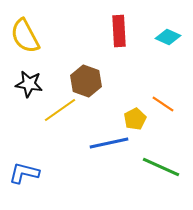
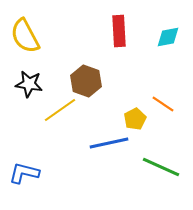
cyan diamond: rotated 35 degrees counterclockwise
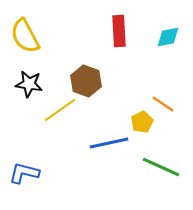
yellow pentagon: moved 7 px right, 3 px down
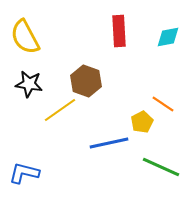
yellow semicircle: moved 1 px down
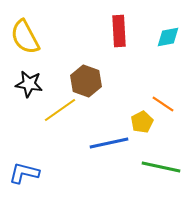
green line: rotated 12 degrees counterclockwise
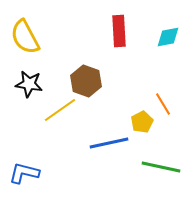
orange line: rotated 25 degrees clockwise
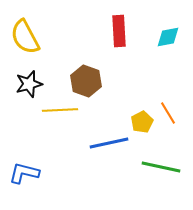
black star: rotated 24 degrees counterclockwise
orange line: moved 5 px right, 9 px down
yellow line: rotated 32 degrees clockwise
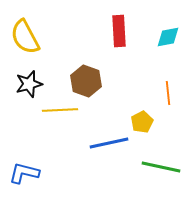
orange line: moved 20 px up; rotated 25 degrees clockwise
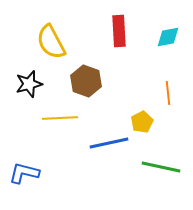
yellow semicircle: moved 26 px right, 5 px down
yellow line: moved 8 px down
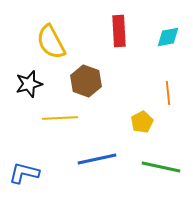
blue line: moved 12 px left, 16 px down
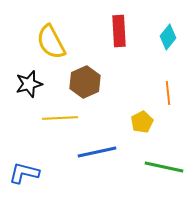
cyan diamond: rotated 40 degrees counterclockwise
brown hexagon: moved 1 px left, 1 px down; rotated 16 degrees clockwise
blue line: moved 7 px up
green line: moved 3 px right
